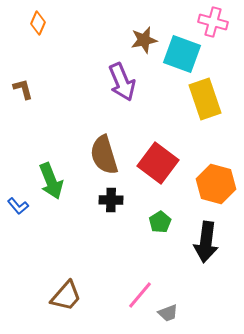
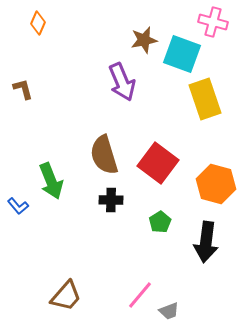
gray trapezoid: moved 1 px right, 2 px up
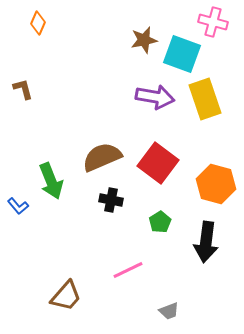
purple arrow: moved 33 px right, 15 px down; rotated 57 degrees counterclockwise
brown semicircle: moved 2 px left, 2 px down; rotated 84 degrees clockwise
black cross: rotated 10 degrees clockwise
pink line: moved 12 px left, 25 px up; rotated 24 degrees clockwise
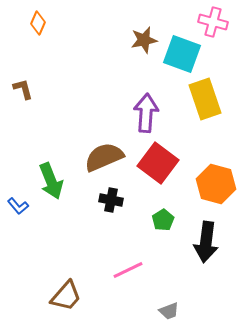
purple arrow: moved 9 px left, 16 px down; rotated 96 degrees counterclockwise
brown semicircle: moved 2 px right
green pentagon: moved 3 px right, 2 px up
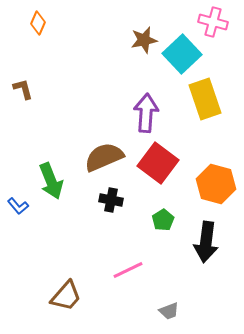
cyan square: rotated 27 degrees clockwise
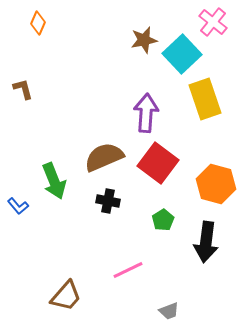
pink cross: rotated 24 degrees clockwise
green arrow: moved 3 px right
black cross: moved 3 px left, 1 px down
